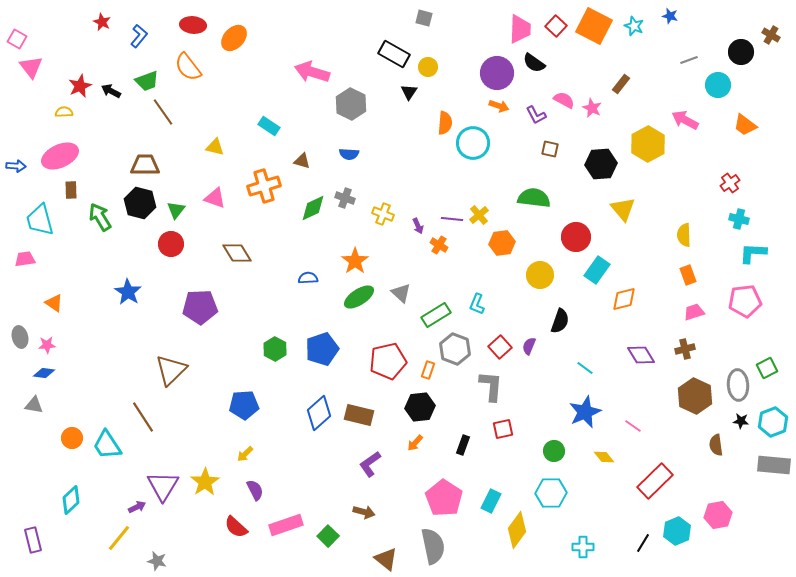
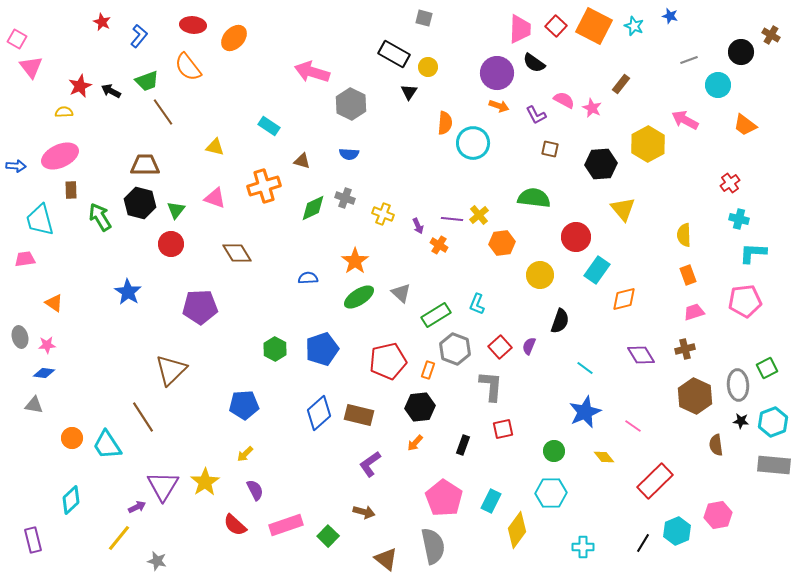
red semicircle at (236, 527): moved 1 px left, 2 px up
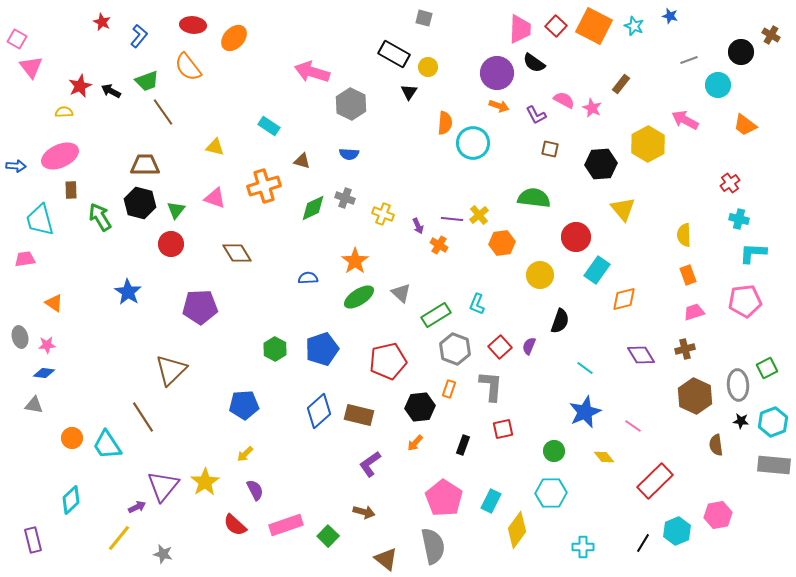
orange rectangle at (428, 370): moved 21 px right, 19 px down
blue diamond at (319, 413): moved 2 px up
purple triangle at (163, 486): rotated 8 degrees clockwise
gray star at (157, 561): moved 6 px right, 7 px up
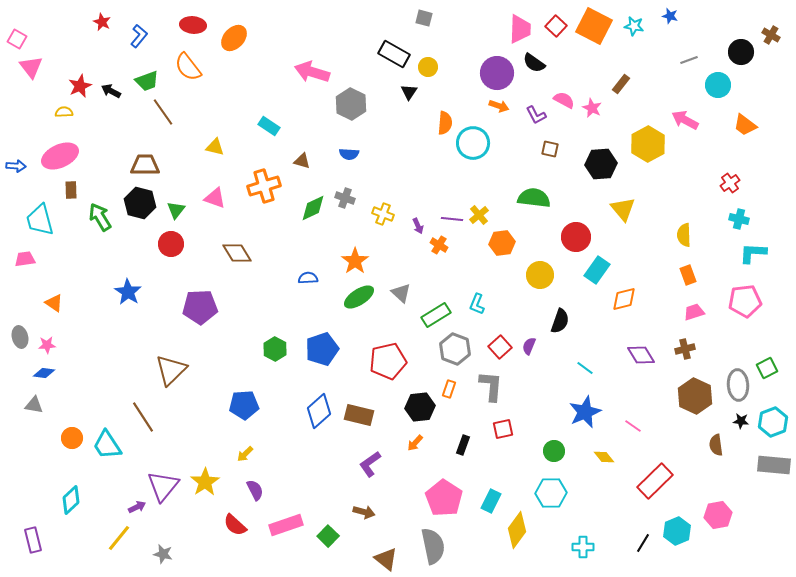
cyan star at (634, 26): rotated 12 degrees counterclockwise
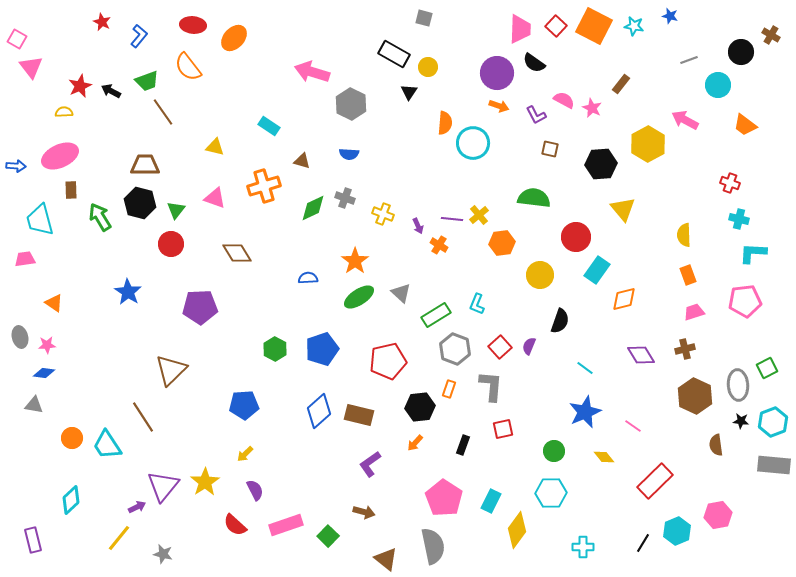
red cross at (730, 183): rotated 36 degrees counterclockwise
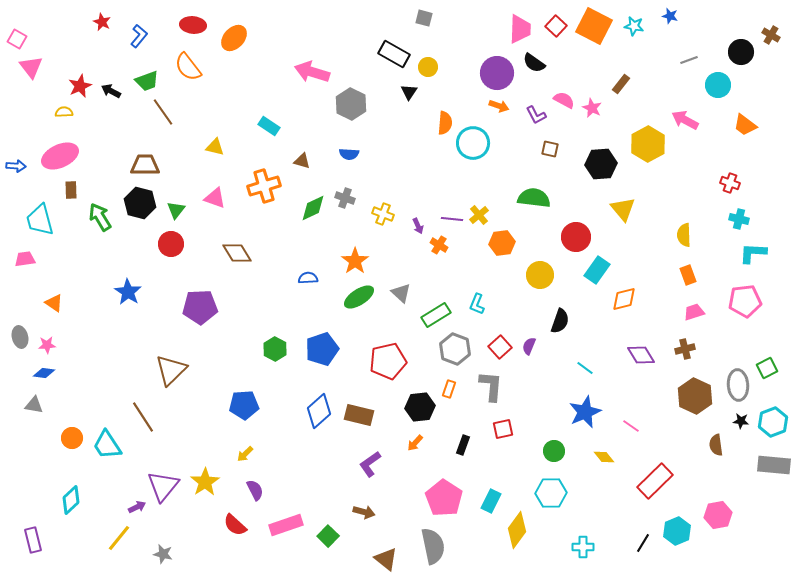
pink line at (633, 426): moved 2 px left
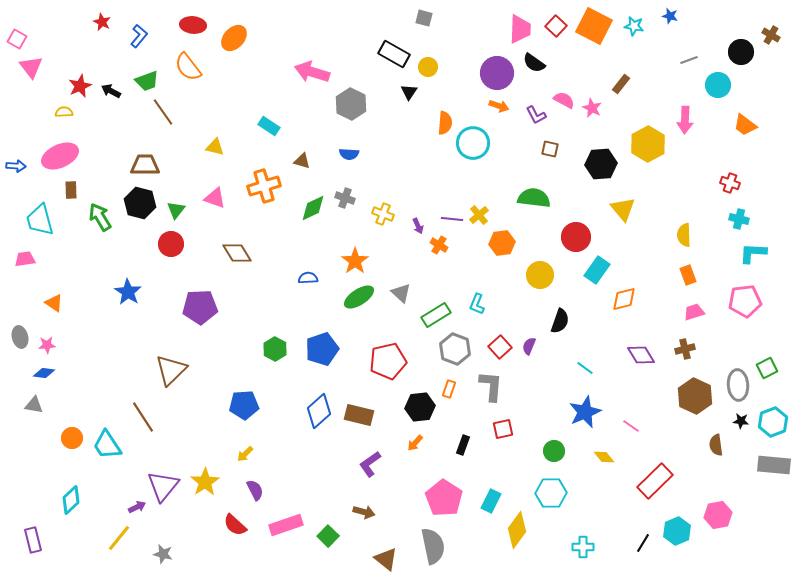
pink arrow at (685, 120): rotated 116 degrees counterclockwise
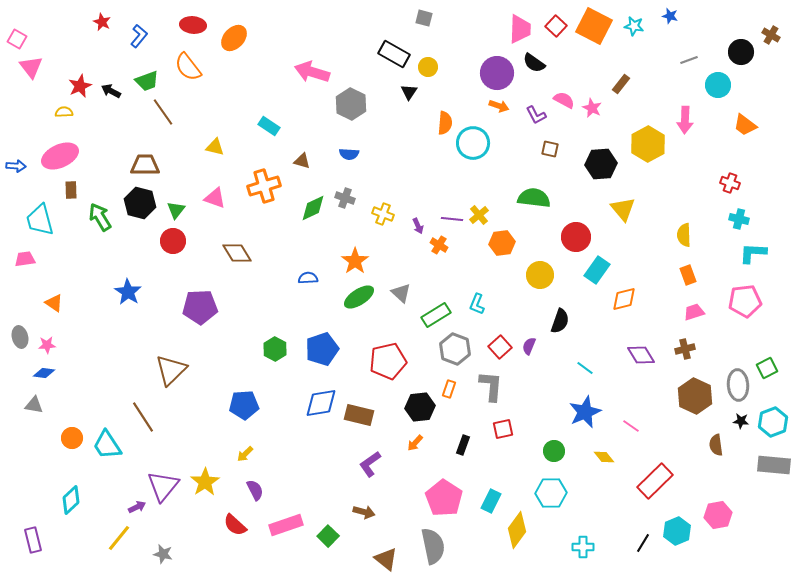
red circle at (171, 244): moved 2 px right, 3 px up
blue diamond at (319, 411): moved 2 px right, 8 px up; rotated 32 degrees clockwise
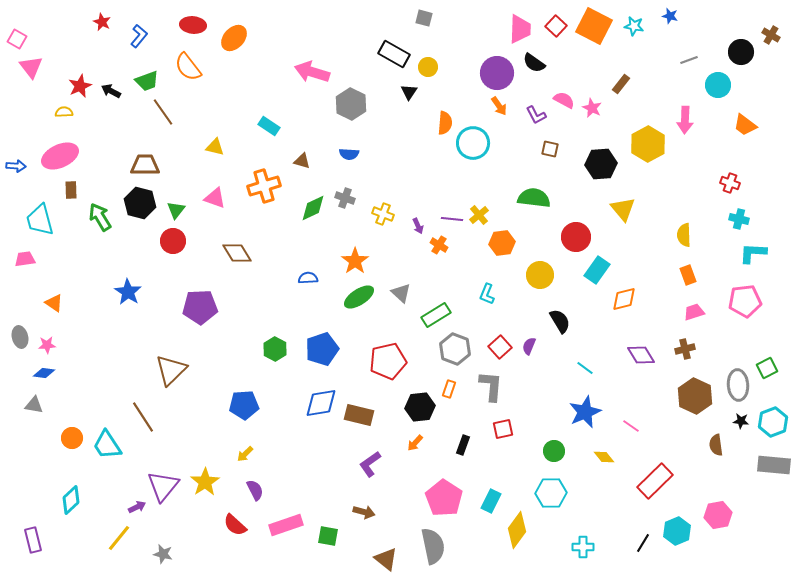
orange arrow at (499, 106): rotated 36 degrees clockwise
cyan L-shape at (477, 304): moved 10 px right, 10 px up
black semicircle at (560, 321): rotated 50 degrees counterclockwise
green square at (328, 536): rotated 35 degrees counterclockwise
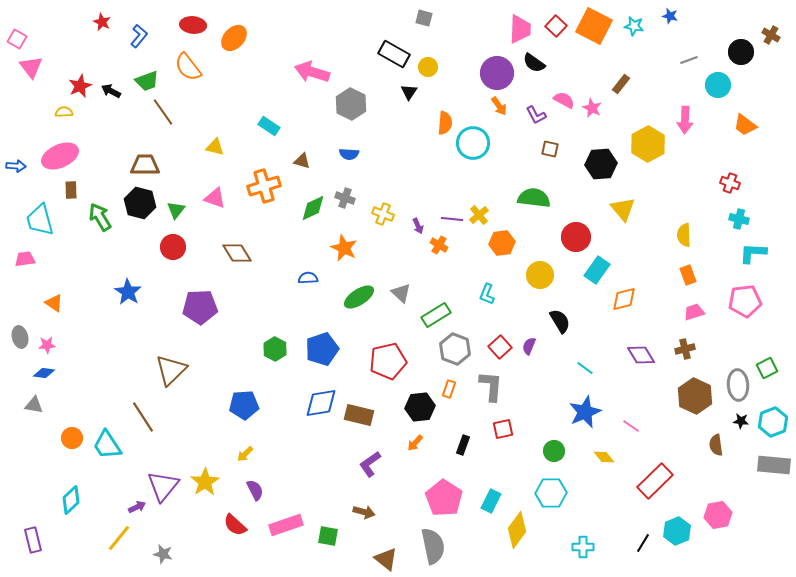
red circle at (173, 241): moved 6 px down
orange star at (355, 261): moved 11 px left, 13 px up; rotated 12 degrees counterclockwise
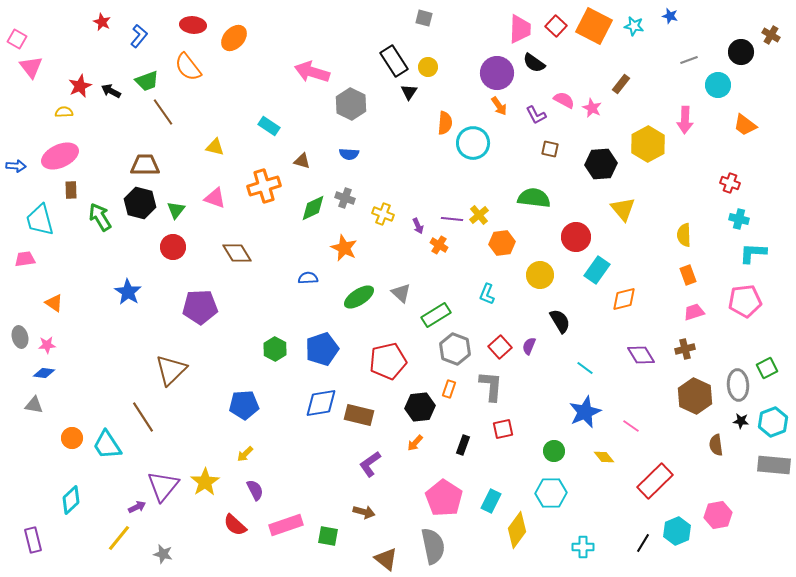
black rectangle at (394, 54): moved 7 px down; rotated 28 degrees clockwise
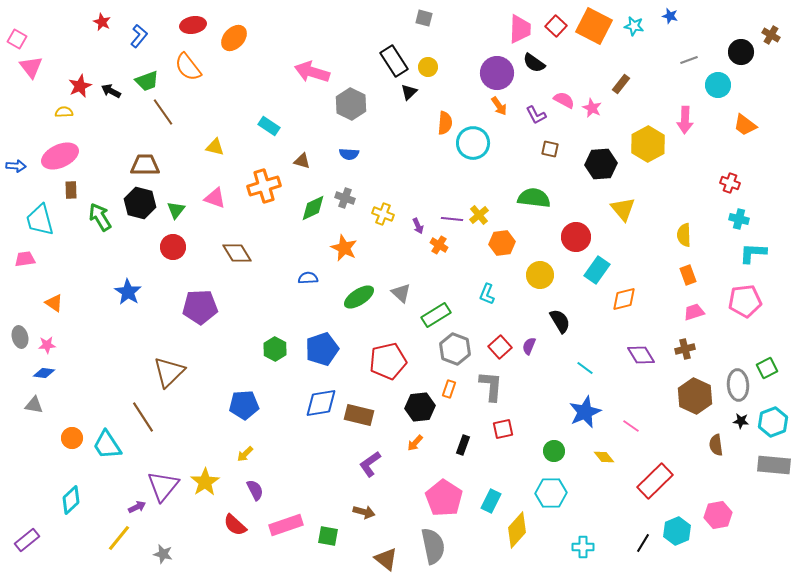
red ellipse at (193, 25): rotated 15 degrees counterclockwise
black triangle at (409, 92): rotated 12 degrees clockwise
brown triangle at (171, 370): moved 2 px left, 2 px down
yellow diamond at (517, 530): rotated 6 degrees clockwise
purple rectangle at (33, 540): moved 6 px left; rotated 65 degrees clockwise
